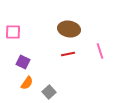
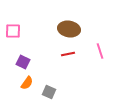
pink square: moved 1 px up
gray square: rotated 24 degrees counterclockwise
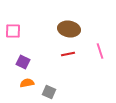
orange semicircle: rotated 136 degrees counterclockwise
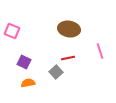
pink square: moved 1 px left; rotated 21 degrees clockwise
red line: moved 4 px down
purple square: moved 1 px right
orange semicircle: moved 1 px right
gray square: moved 7 px right, 20 px up; rotated 24 degrees clockwise
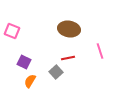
orange semicircle: moved 2 px right, 2 px up; rotated 48 degrees counterclockwise
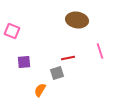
brown ellipse: moved 8 px right, 9 px up
purple square: rotated 32 degrees counterclockwise
gray square: moved 1 px right, 1 px down; rotated 24 degrees clockwise
orange semicircle: moved 10 px right, 9 px down
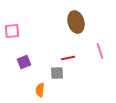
brown ellipse: moved 1 px left, 2 px down; rotated 65 degrees clockwise
pink square: rotated 28 degrees counterclockwise
purple square: rotated 16 degrees counterclockwise
gray square: rotated 16 degrees clockwise
orange semicircle: rotated 24 degrees counterclockwise
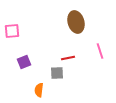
orange semicircle: moved 1 px left
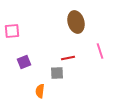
orange semicircle: moved 1 px right, 1 px down
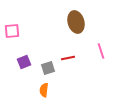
pink line: moved 1 px right
gray square: moved 9 px left, 5 px up; rotated 16 degrees counterclockwise
orange semicircle: moved 4 px right, 1 px up
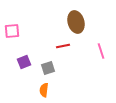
red line: moved 5 px left, 12 px up
